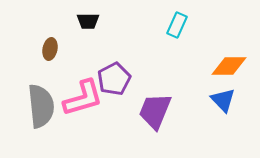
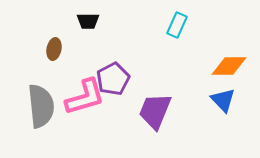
brown ellipse: moved 4 px right
purple pentagon: moved 1 px left
pink L-shape: moved 2 px right, 1 px up
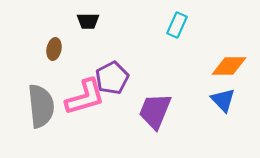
purple pentagon: moved 1 px left, 1 px up
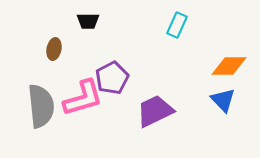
pink L-shape: moved 2 px left, 1 px down
purple trapezoid: rotated 42 degrees clockwise
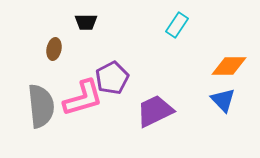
black trapezoid: moved 2 px left, 1 px down
cyan rectangle: rotated 10 degrees clockwise
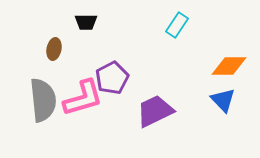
gray semicircle: moved 2 px right, 6 px up
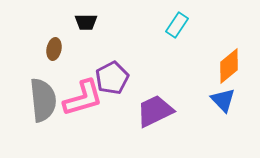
orange diamond: rotated 39 degrees counterclockwise
